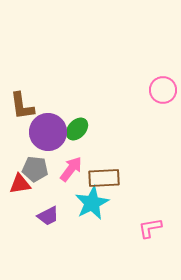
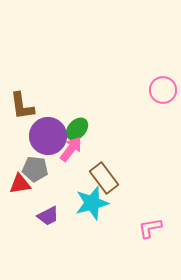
purple circle: moved 4 px down
pink arrow: moved 20 px up
brown rectangle: rotated 56 degrees clockwise
cyan star: rotated 12 degrees clockwise
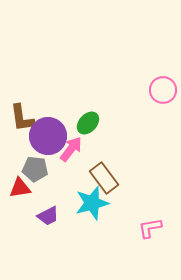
brown L-shape: moved 12 px down
green ellipse: moved 11 px right, 6 px up
red triangle: moved 4 px down
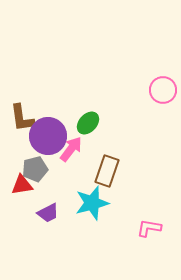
gray pentagon: rotated 20 degrees counterclockwise
brown rectangle: moved 3 px right, 7 px up; rotated 56 degrees clockwise
red triangle: moved 2 px right, 3 px up
purple trapezoid: moved 3 px up
pink L-shape: moved 1 px left; rotated 20 degrees clockwise
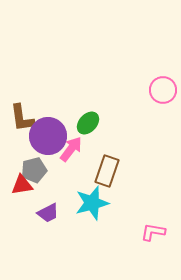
gray pentagon: moved 1 px left, 1 px down
pink L-shape: moved 4 px right, 4 px down
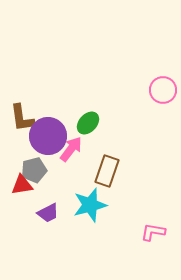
cyan star: moved 2 px left, 2 px down
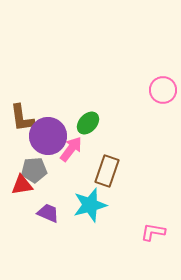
gray pentagon: rotated 10 degrees clockwise
purple trapezoid: rotated 130 degrees counterclockwise
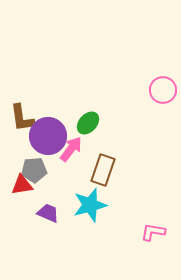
brown rectangle: moved 4 px left, 1 px up
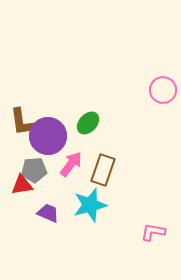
brown L-shape: moved 4 px down
pink arrow: moved 15 px down
